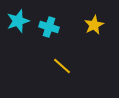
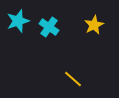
cyan cross: rotated 18 degrees clockwise
yellow line: moved 11 px right, 13 px down
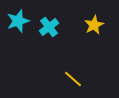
cyan cross: rotated 18 degrees clockwise
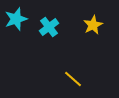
cyan star: moved 2 px left, 2 px up
yellow star: moved 1 px left
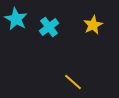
cyan star: rotated 25 degrees counterclockwise
yellow line: moved 3 px down
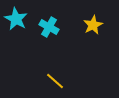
cyan cross: rotated 24 degrees counterclockwise
yellow line: moved 18 px left, 1 px up
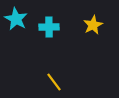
cyan cross: rotated 30 degrees counterclockwise
yellow line: moved 1 px left, 1 px down; rotated 12 degrees clockwise
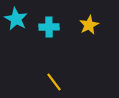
yellow star: moved 4 px left
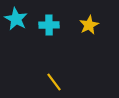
cyan cross: moved 2 px up
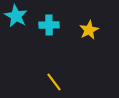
cyan star: moved 3 px up
yellow star: moved 5 px down
